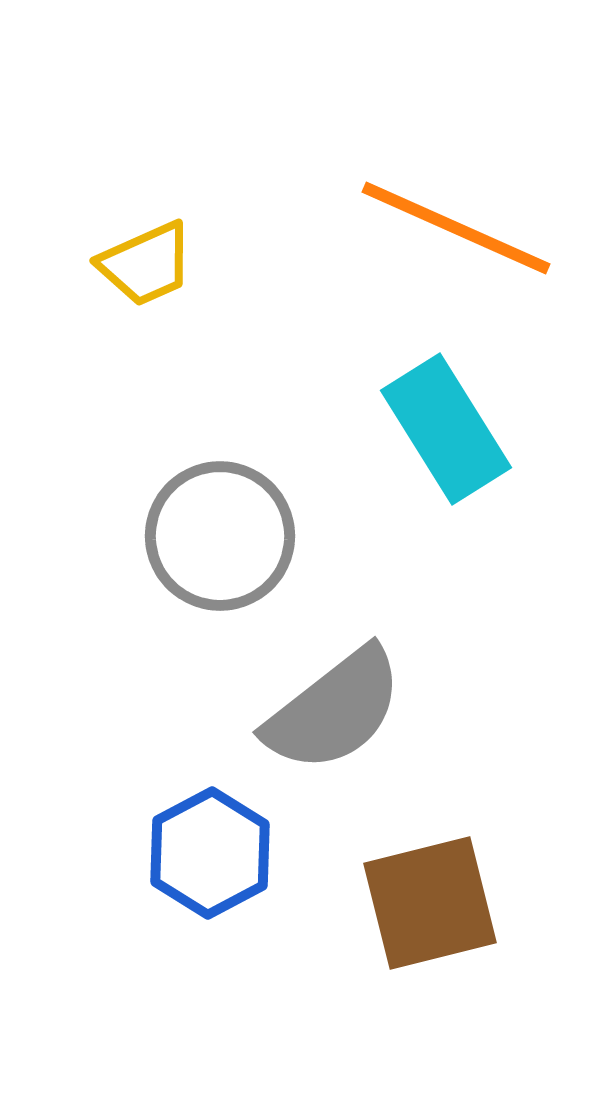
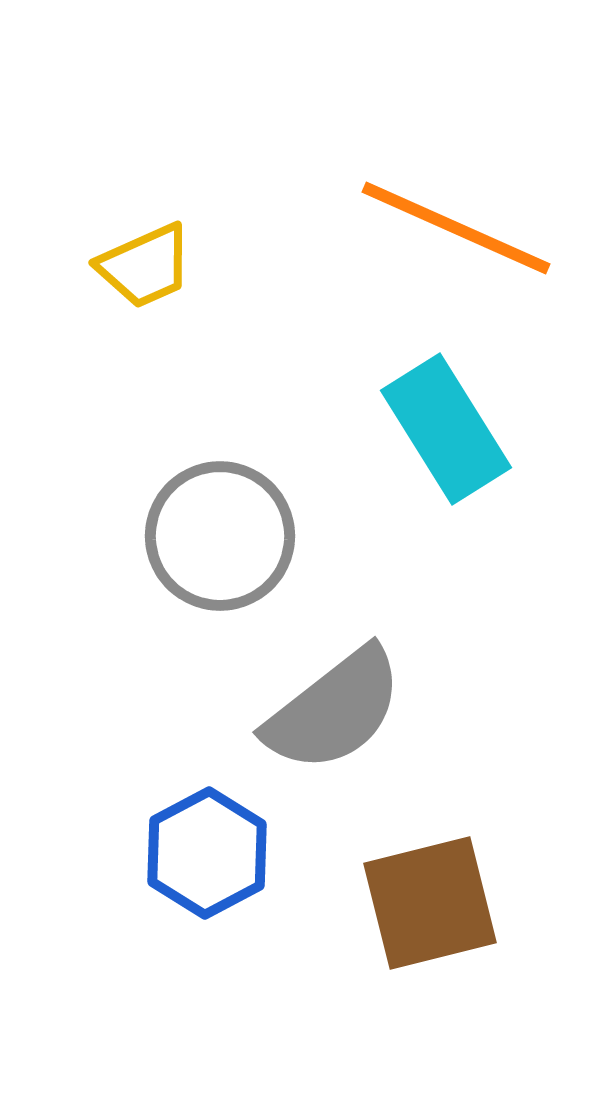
yellow trapezoid: moved 1 px left, 2 px down
blue hexagon: moved 3 px left
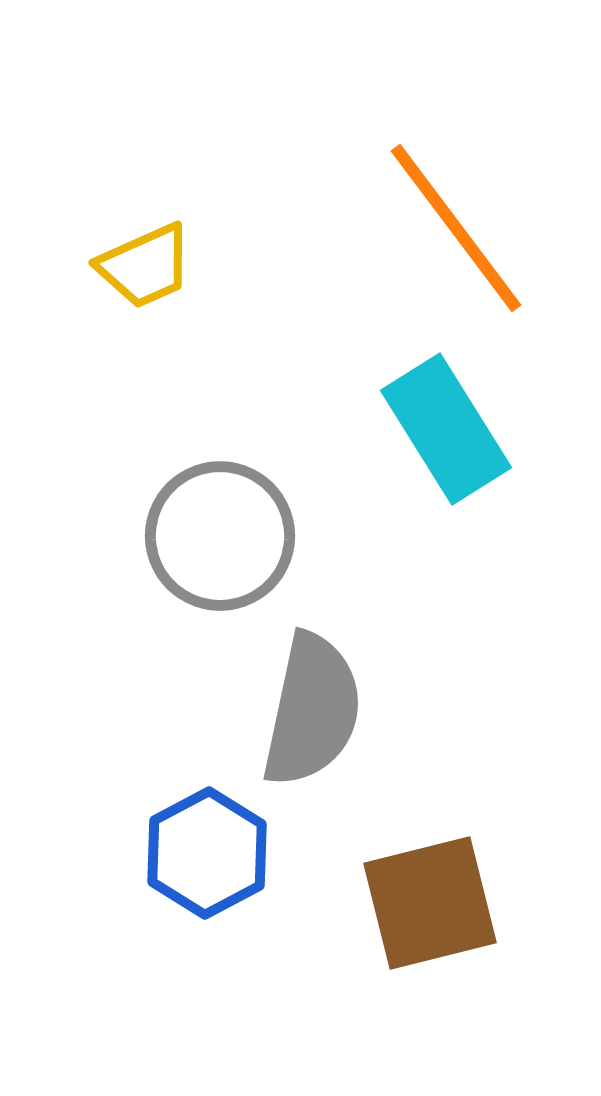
orange line: rotated 29 degrees clockwise
gray semicircle: moved 22 px left; rotated 40 degrees counterclockwise
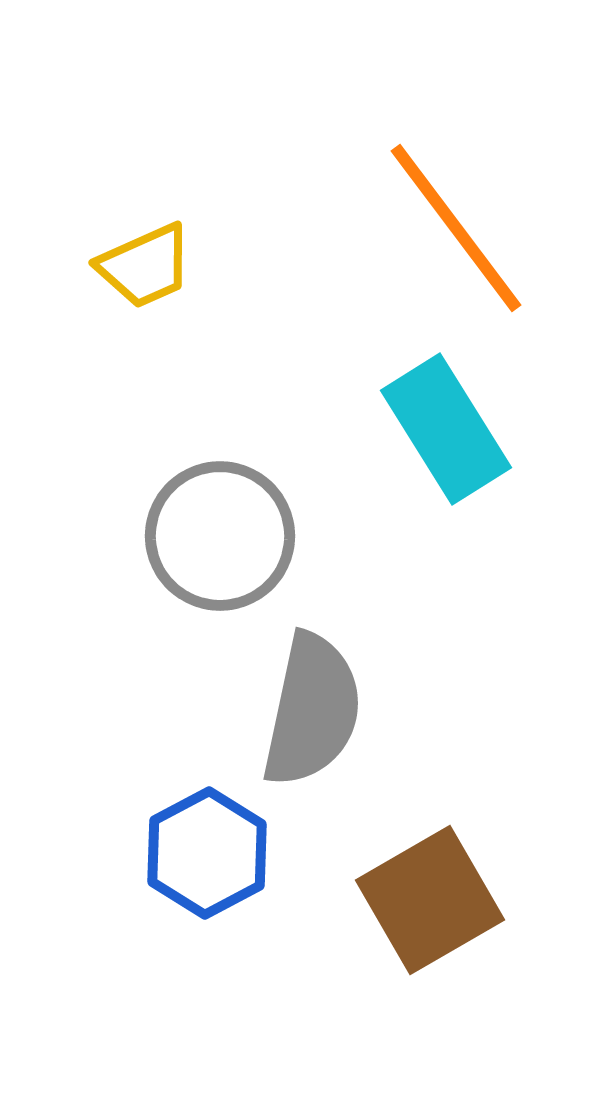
brown square: moved 3 px up; rotated 16 degrees counterclockwise
